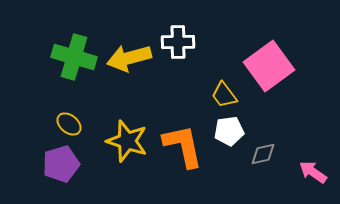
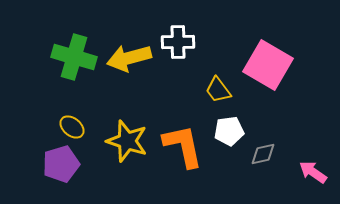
pink square: moved 1 px left, 1 px up; rotated 24 degrees counterclockwise
yellow trapezoid: moved 6 px left, 5 px up
yellow ellipse: moved 3 px right, 3 px down
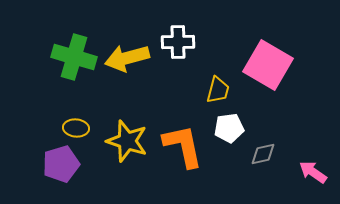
yellow arrow: moved 2 px left
yellow trapezoid: rotated 128 degrees counterclockwise
yellow ellipse: moved 4 px right, 1 px down; rotated 35 degrees counterclockwise
white pentagon: moved 3 px up
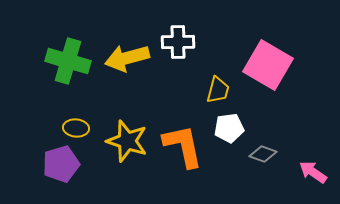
green cross: moved 6 px left, 4 px down
gray diamond: rotated 32 degrees clockwise
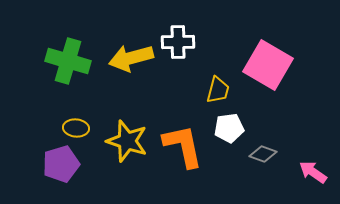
yellow arrow: moved 4 px right
